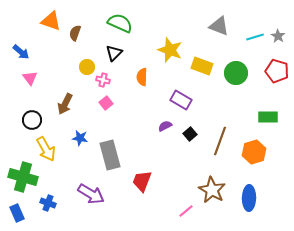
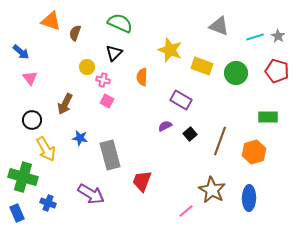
pink square: moved 1 px right, 2 px up; rotated 24 degrees counterclockwise
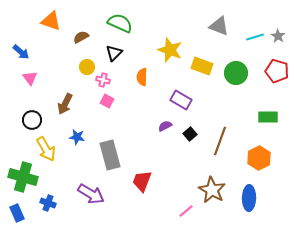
brown semicircle: moved 6 px right, 4 px down; rotated 42 degrees clockwise
blue star: moved 3 px left, 1 px up
orange hexagon: moved 5 px right, 6 px down; rotated 10 degrees counterclockwise
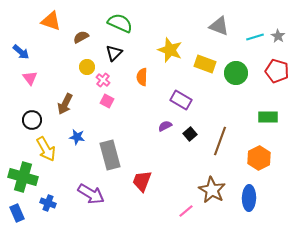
yellow rectangle: moved 3 px right, 2 px up
pink cross: rotated 24 degrees clockwise
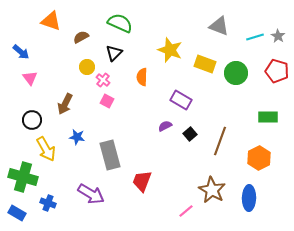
blue rectangle: rotated 36 degrees counterclockwise
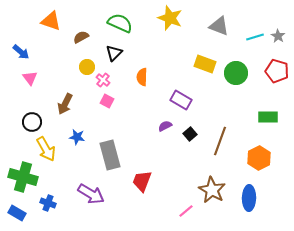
yellow star: moved 32 px up
black circle: moved 2 px down
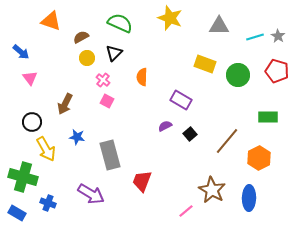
gray triangle: rotated 20 degrees counterclockwise
yellow circle: moved 9 px up
green circle: moved 2 px right, 2 px down
brown line: moved 7 px right; rotated 20 degrees clockwise
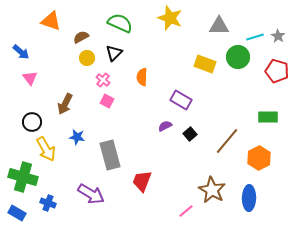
green circle: moved 18 px up
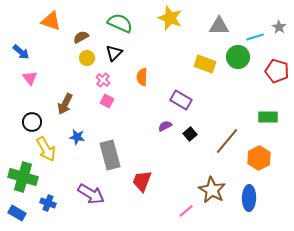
gray star: moved 1 px right, 9 px up
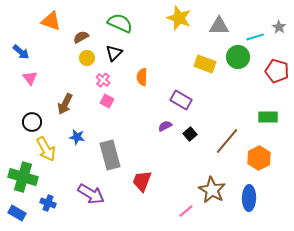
yellow star: moved 9 px right
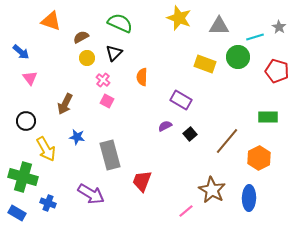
black circle: moved 6 px left, 1 px up
